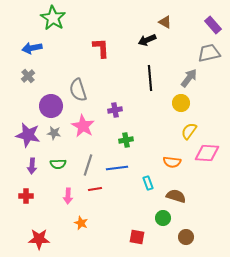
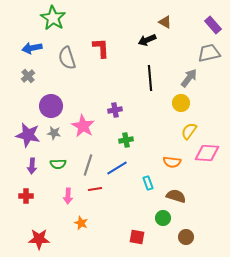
gray semicircle: moved 11 px left, 32 px up
blue line: rotated 25 degrees counterclockwise
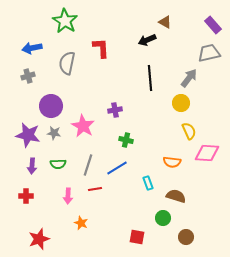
green star: moved 12 px right, 3 px down
gray semicircle: moved 5 px down; rotated 30 degrees clockwise
gray cross: rotated 24 degrees clockwise
yellow semicircle: rotated 120 degrees clockwise
green cross: rotated 24 degrees clockwise
red star: rotated 20 degrees counterclockwise
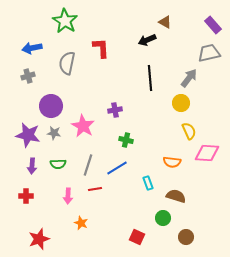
red square: rotated 14 degrees clockwise
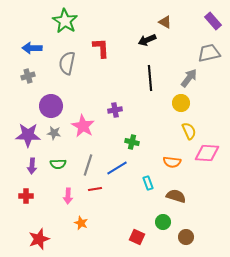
purple rectangle: moved 4 px up
blue arrow: rotated 12 degrees clockwise
purple star: rotated 10 degrees counterclockwise
green cross: moved 6 px right, 2 px down
green circle: moved 4 px down
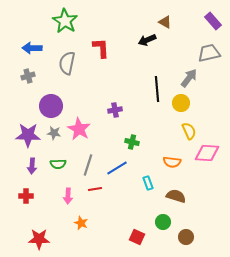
black line: moved 7 px right, 11 px down
pink star: moved 4 px left, 3 px down
red star: rotated 20 degrees clockwise
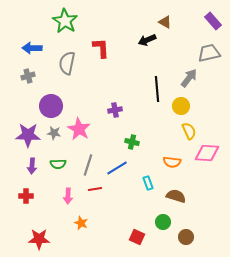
yellow circle: moved 3 px down
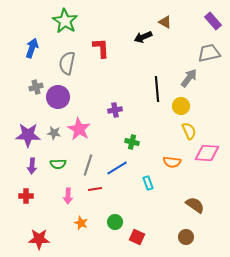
black arrow: moved 4 px left, 3 px up
blue arrow: rotated 108 degrees clockwise
gray cross: moved 8 px right, 11 px down
purple circle: moved 7 px right, 9 px up
brown semicircle: moved 19 px right, 9 px down; rotated 18 degrees clockwise
green circle: moved 48 px left
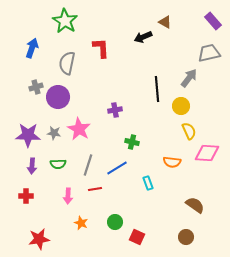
red star: rotated 10 degrees counterclockwise
